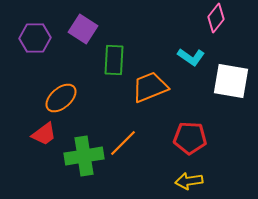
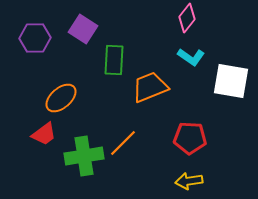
pink diamond: moved 29 px left
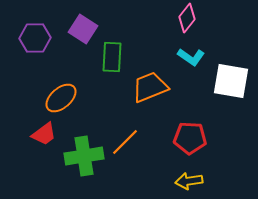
green rectangle: moved 2 px left, 3 px up
orange line: moved 2 px right, 1 px up
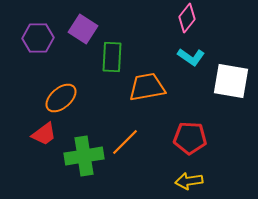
purple hexagon: moved 3 px right
orange trapezoid: moved 3 px left; rotated 12 degrees clockwise
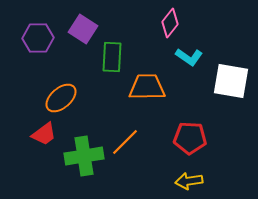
pink diamond: moved 17 px left, 5 px down
cyan L-shape: moved 2 px left
orange trapezoid: rotated 9 degrees clockwise
